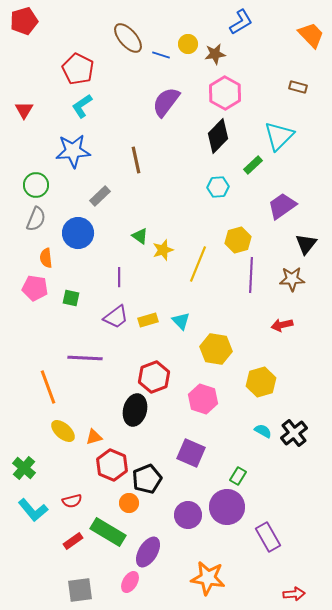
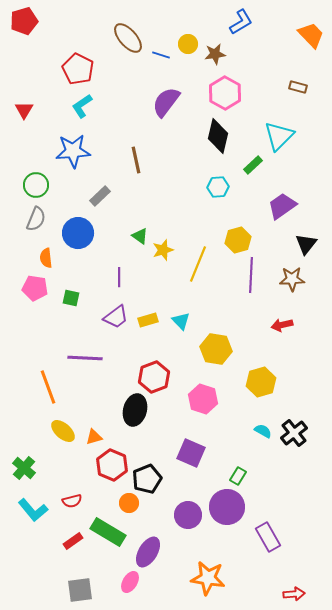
black diamond at (218, 136): rotated 32 degrees counterclockwise
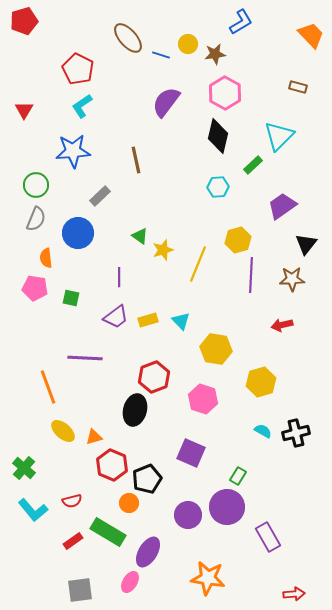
black cross at (294, 433): moved 2 px right; rotated 24 degrees clockwise
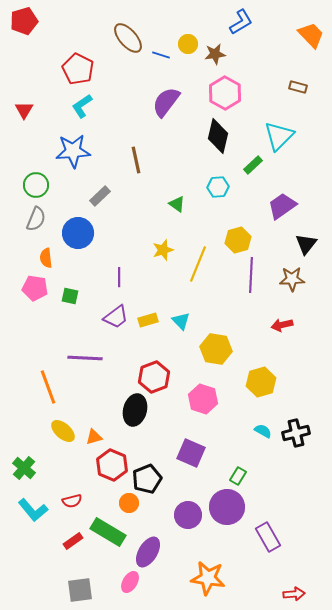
green triangle at (140, 236): moved 37 px right, 32 px up
green square at (71, 298): moved 1 px left, 2 px up
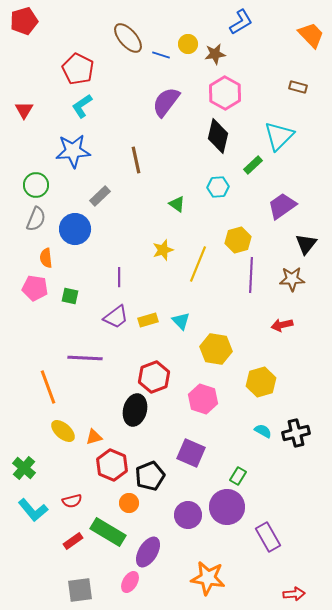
blue circle at (78, 233): moved 3 px left, 4 px up
black pentagon at (147, 479): moved 3 px right, 3 px up
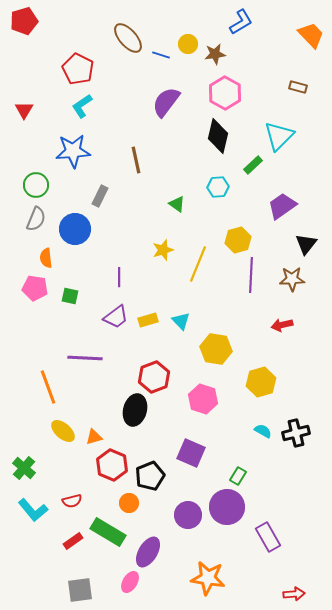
gray rectangle at (100, 196): rotated 20 degrees counterclockwise
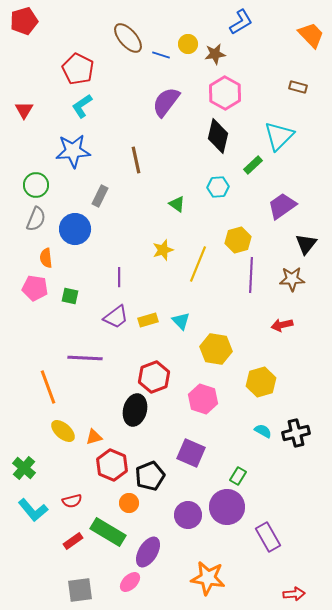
pink ellipse at (130, 582): rotated 15 degrees clockwise
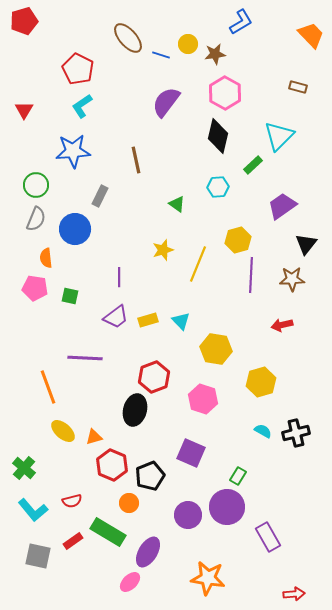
gray square at (80, 590): moved 42 px left, 34 px up; rotated 20 degrees clockwise
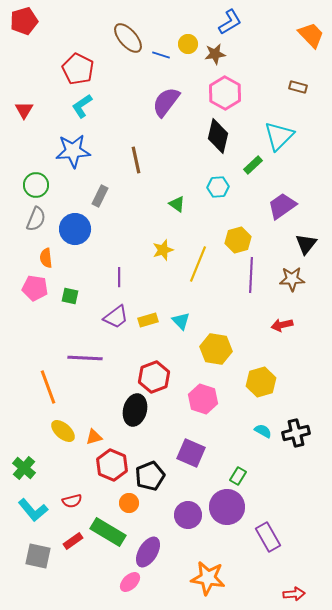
blue L-shape at (241, 22): moved 11 px left
